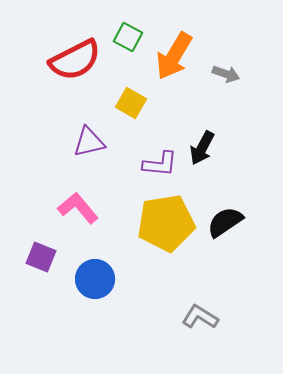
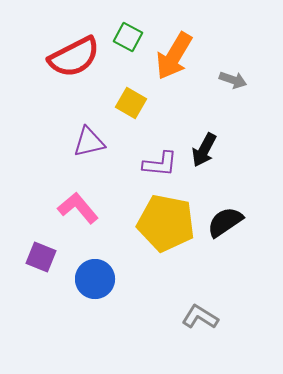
red semicircle: moved 1 px left, 3 px up
gray arrow: moved 7 px right, 6 px down
black arrow: moved 2 px right, 2 px down
yellow pentagon: rotated 20 degrees clockwise
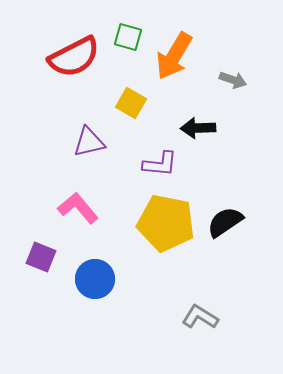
green square: rotated 12 degrees counterclockwise
black arrow: moved 6 px left, 22 px up; rotated 60 degrees clockwise
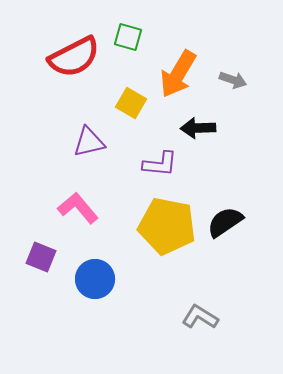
orange arrow: moved 4 px right, 18 px down
yellow pentagon: moved 1 px right, 3 px down
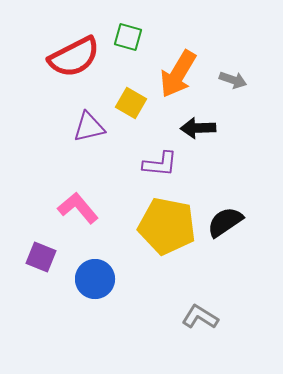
purple triangle: moved 15 px up
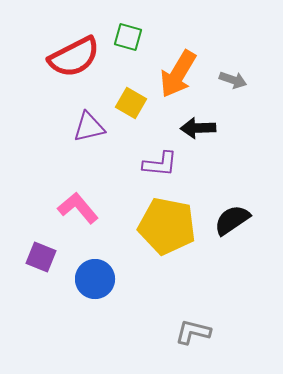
black semicircle: moved 7 px right, 2 px up
gray L-shape: moved 7 px left, 15 px down; rotated 18 degrees counterclockwise
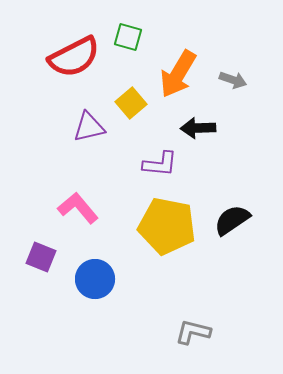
yellow square: rotated 20 degrees clockwise
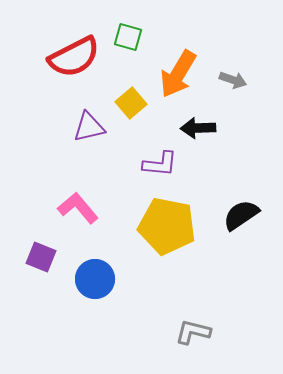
black semicircle: moved 9 px right, 5 px up
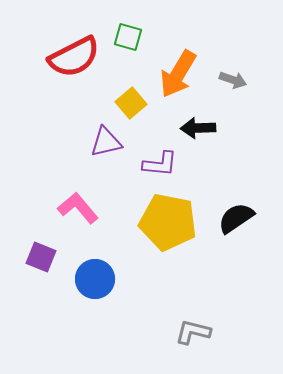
purple triangle: moved 17 px right, 15 px down
black semicircle: moved 5 px left, 3 px down
yellow pentagon: moved 1 px right, 4 px up
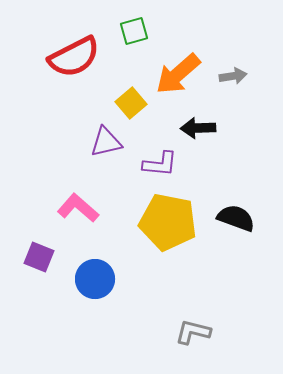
green square: moved 6 px right, 6 px up; rotated 32 degrees counterclockwise
orange arrow: rotated 18 degrees clockwise
gray arrow: moved 4 px up; rotated 28 degrees counterclockwise
pink L-shape: rotated 9 degrees counterclockwise
black semicircle: rotated 54 degrees clockwise
purple square: moved 2 px left
